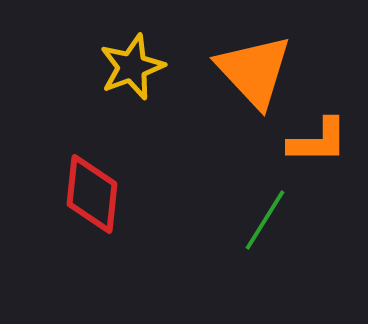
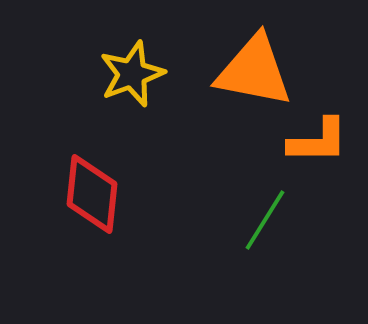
yellow star: moved 7 px down
orange triangle: rotated 36 degrees counterclockwise
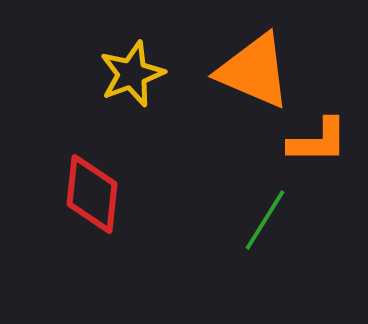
orange triangle: rotated 12 degrees clockwise
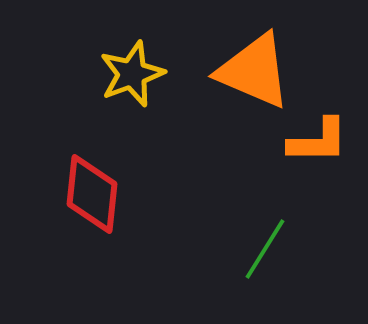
green line: moved 29 px down
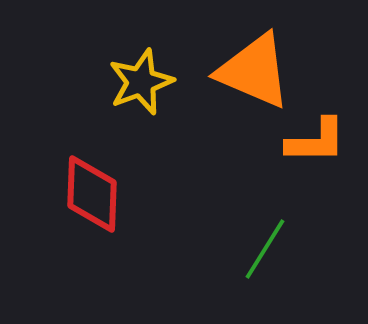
yellow star: moved 9 px right, 8 px down
orange L-shape: moved 2 px left
red diamond: rotated 4 degrees counterclockwise
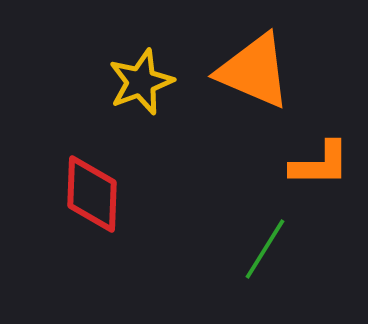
orange L-shape: moved 4 px right, 23 px down
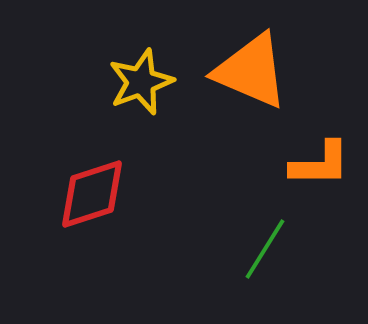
orange triangle: moved 3 px left
red diamond: rotated 70 degrees clockwise
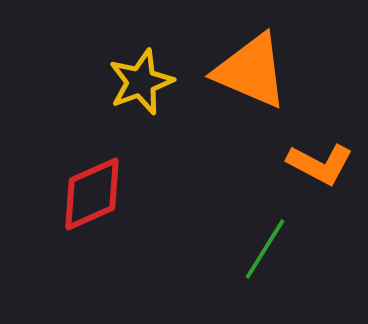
orange L-shape: rotated 28 degrees clockwise
red diamond: rotated 6 degrees counterclockwise
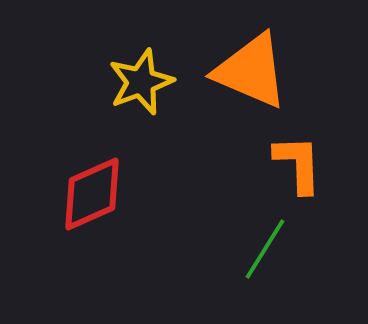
orange L-shape: moved 22 px left; rotated 120 degrees counterclockwise
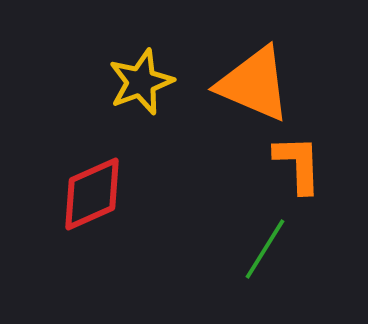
orange triangle: moved 3 px right, 13 px down
